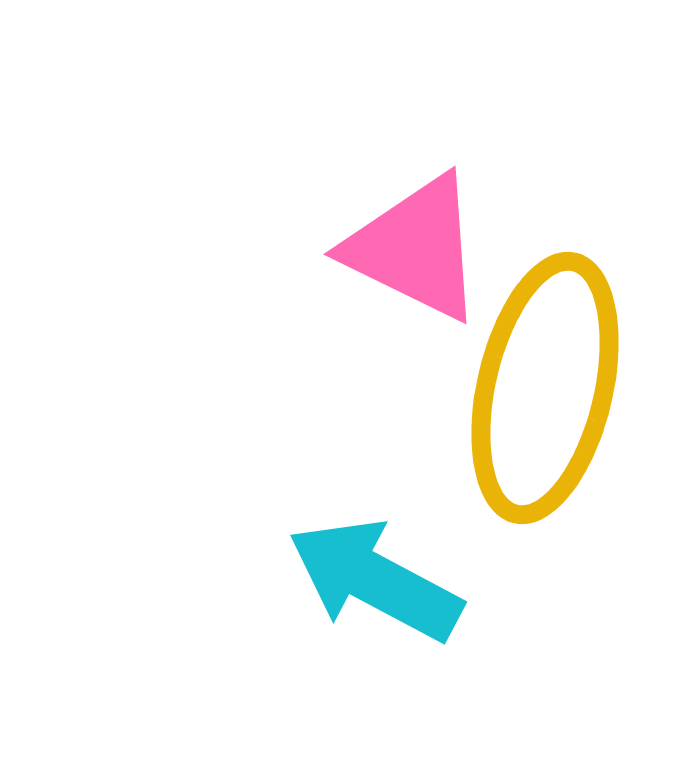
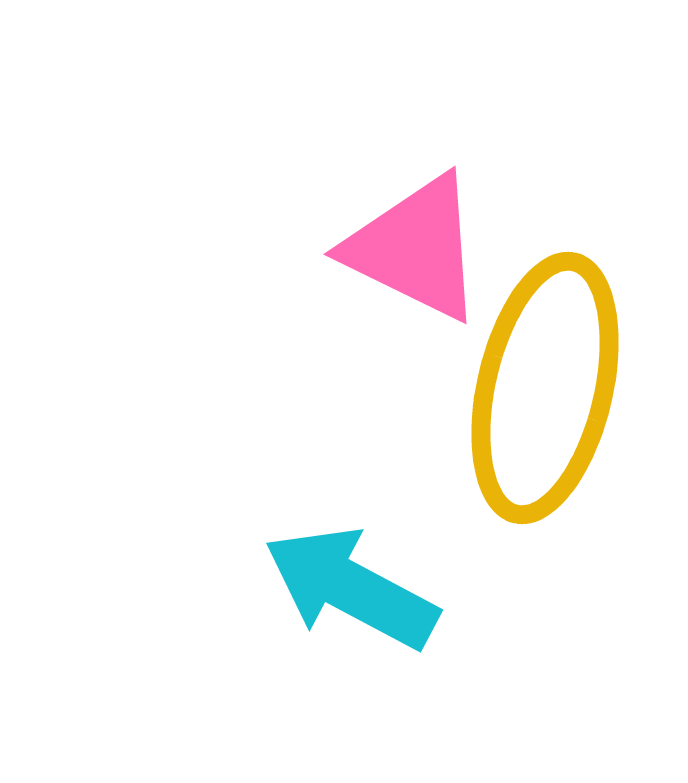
cyan arrow: moved 24 px left, 8 px down
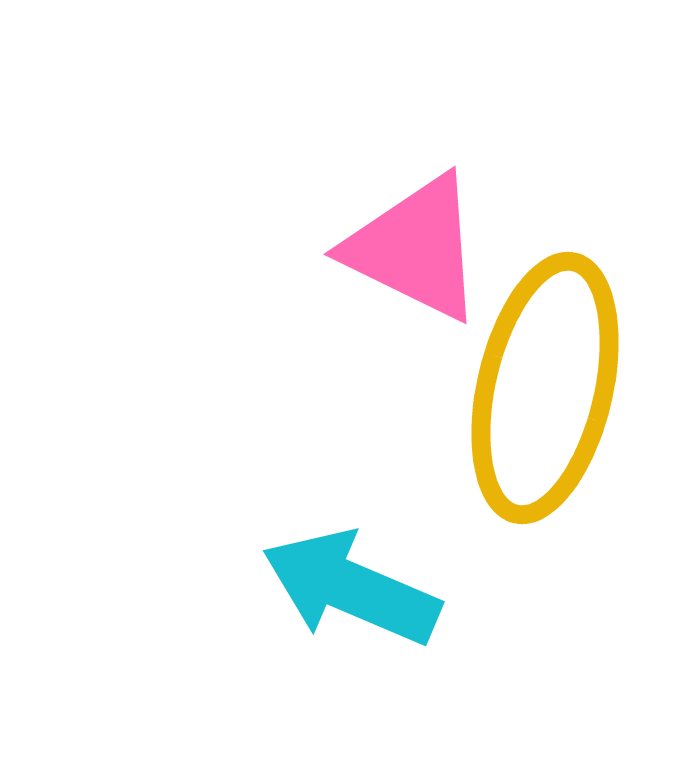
cyan arrow: rotated 5 degrees counterclockwise
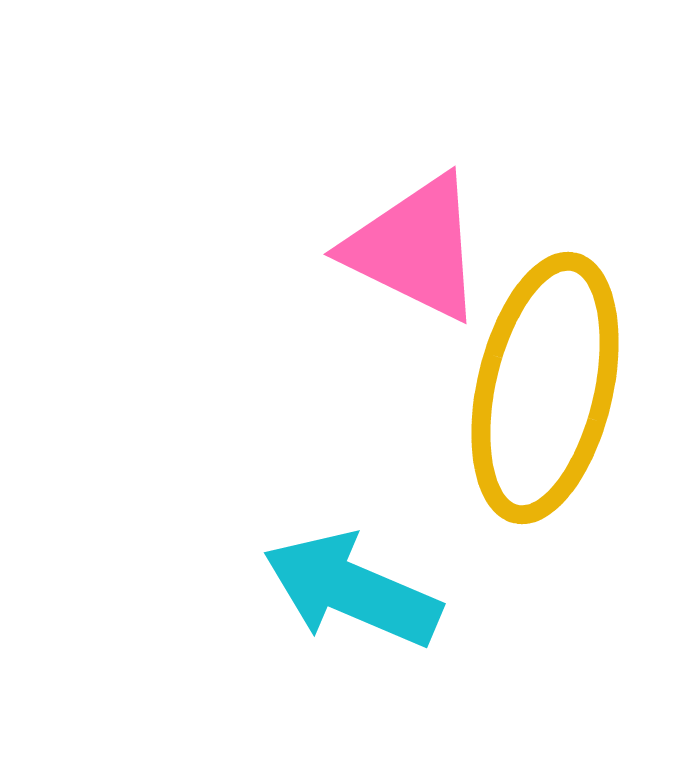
cyan arrow: moved 1 px right, 2 px down
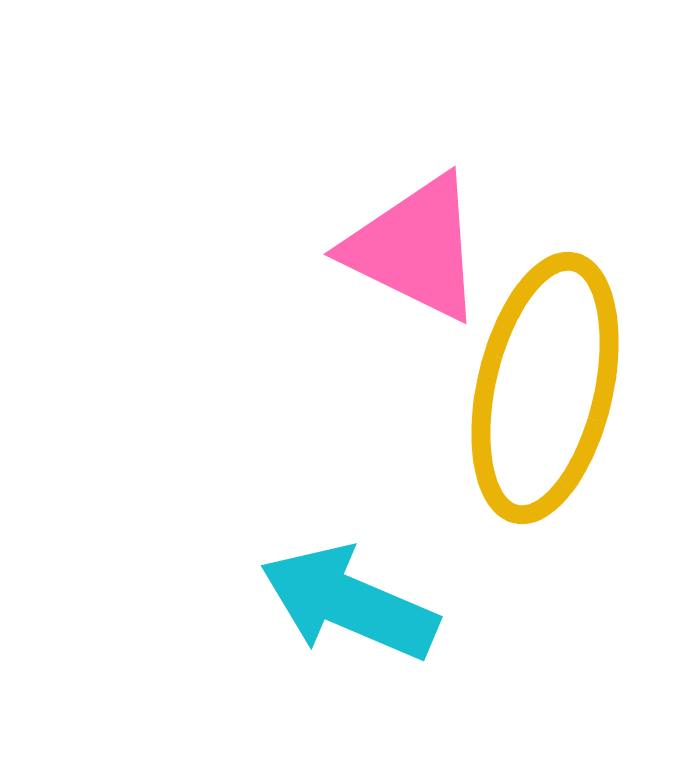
cyan arrow: moved 3 px left, 13 px down
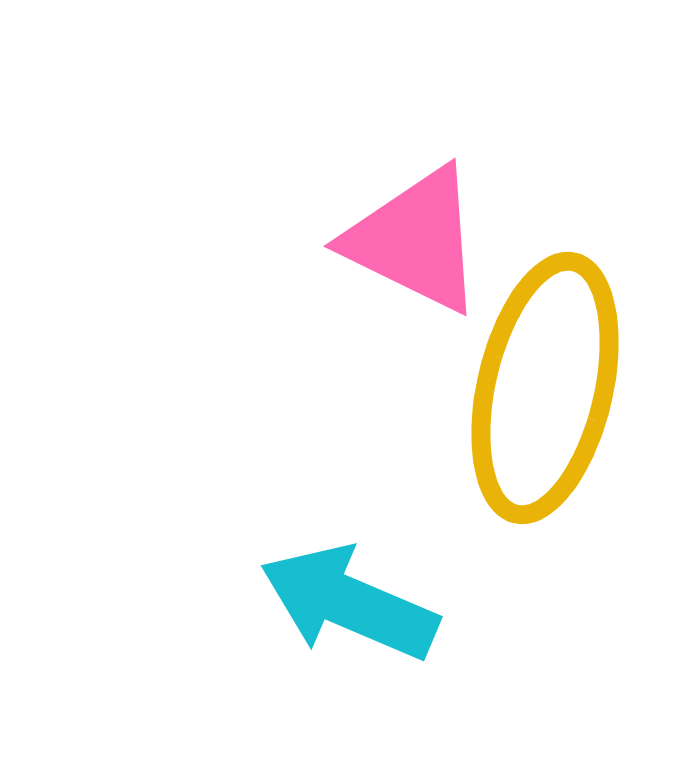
pink triangle: moved 8 px up
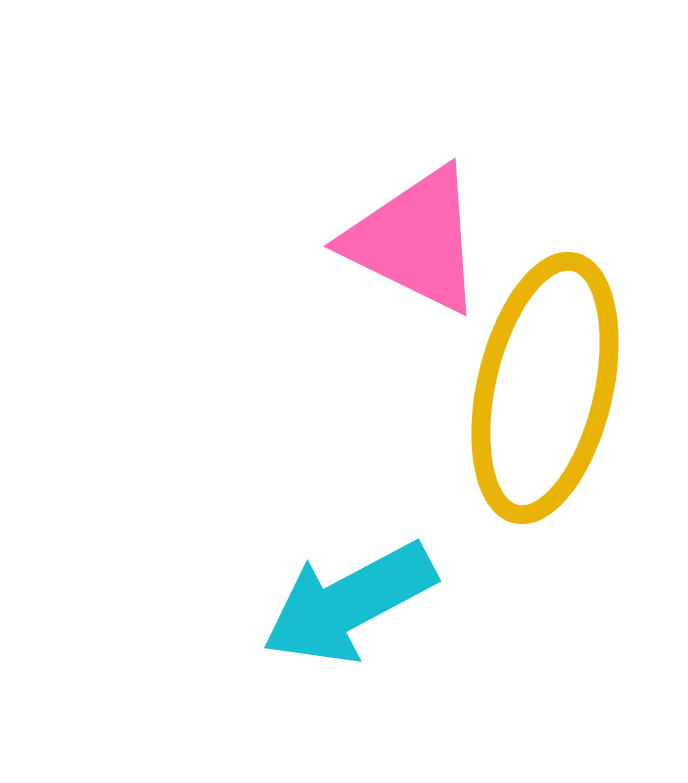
cyan arrow: rotated 51 degrees counterclockwise
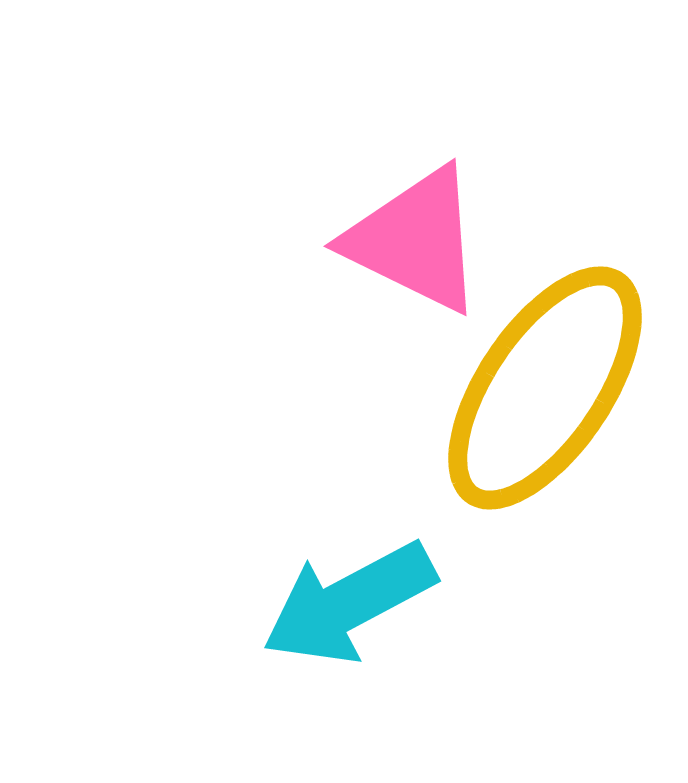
yellow ellipse: rotated 21 degrees clockwise
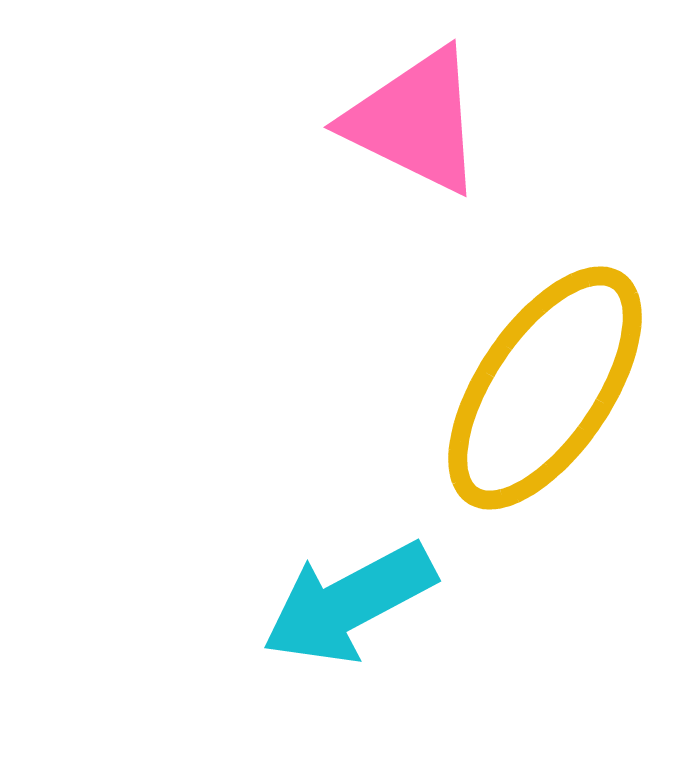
pink triangle: moved 119 px up
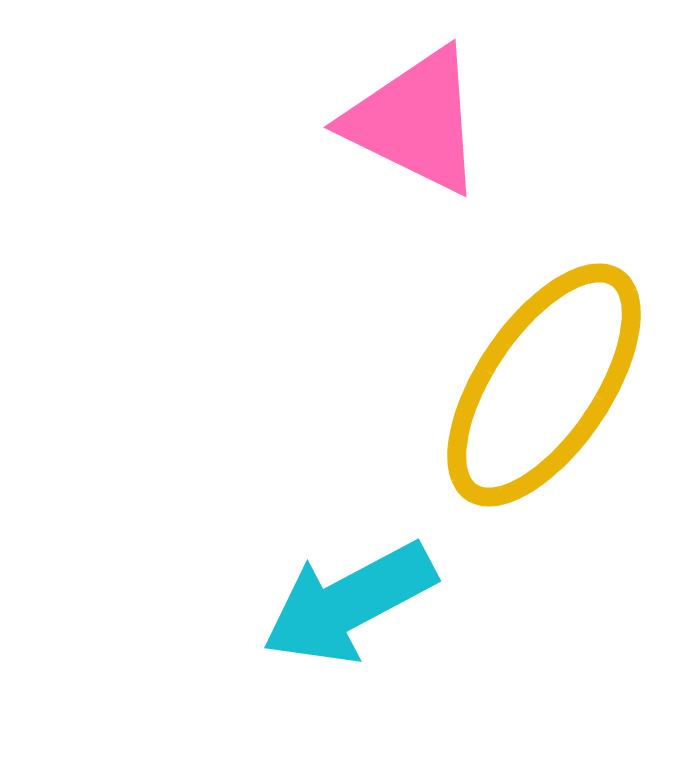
yellow ellipse: moved 1 px left, 3 px up
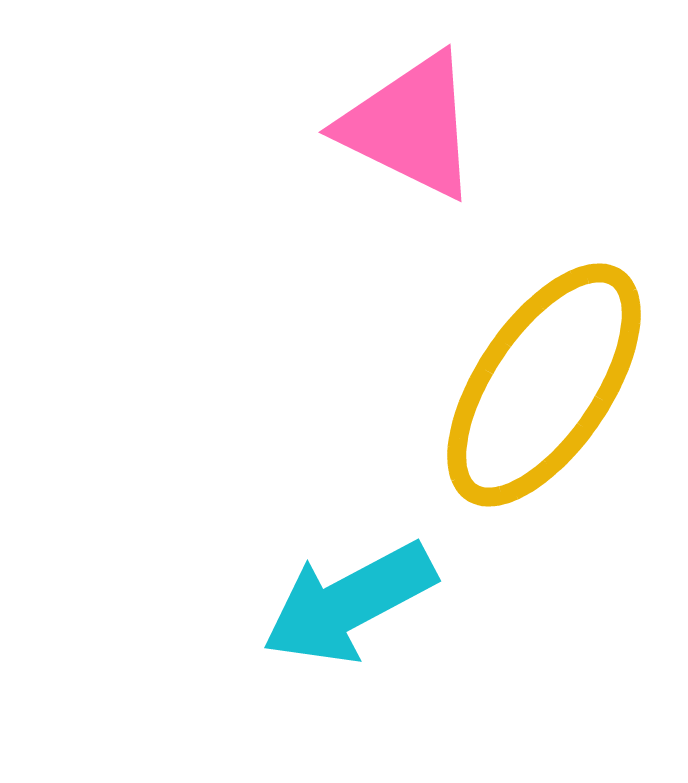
pink triangle: moved 5 px left, 5 px down
